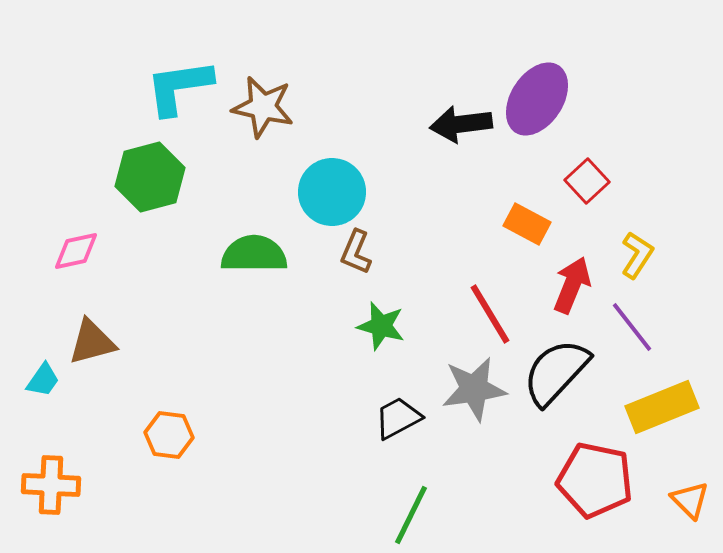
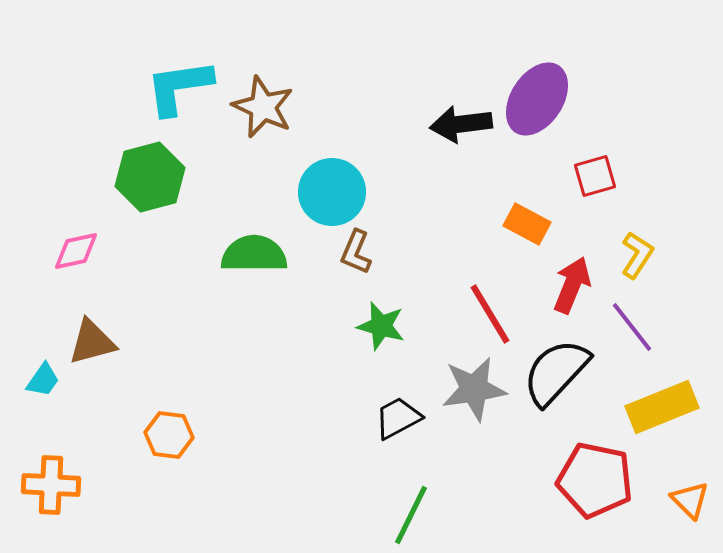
brown star: rotated 12 degrees clockwise
red square: moved 8 px right, 5 px up; rotated 27 degrees clockwise
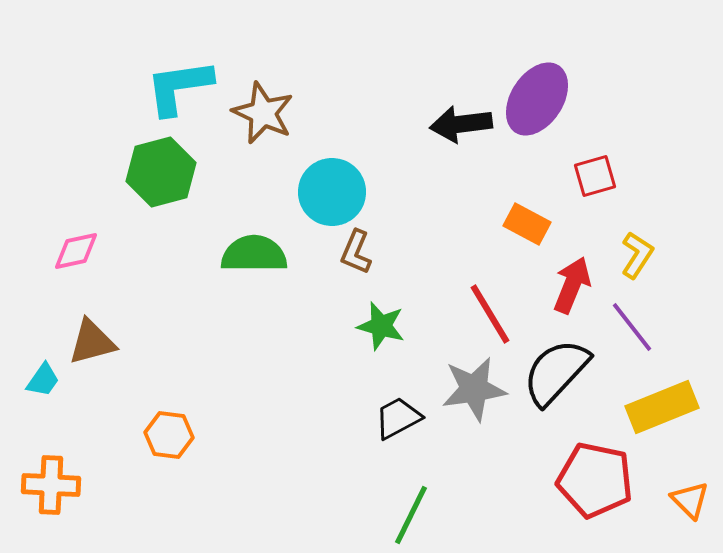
brown star: moved 6 px down
green hexagon: moved 11 px right, 5 px up
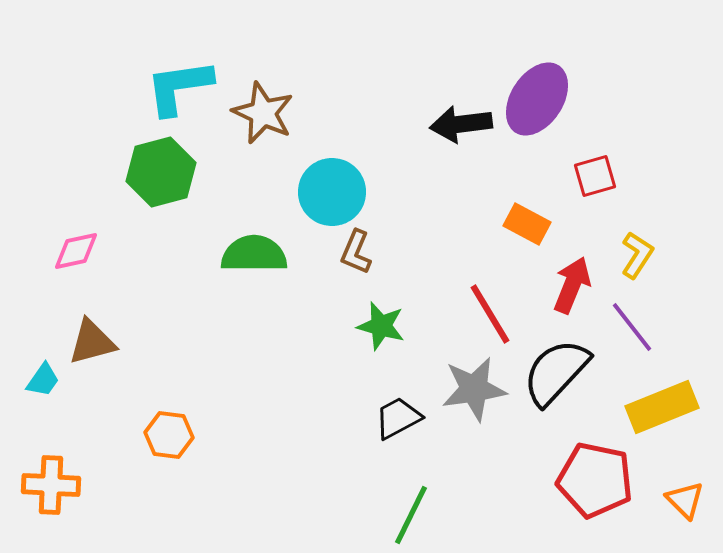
orange triangle: moved 5 px left
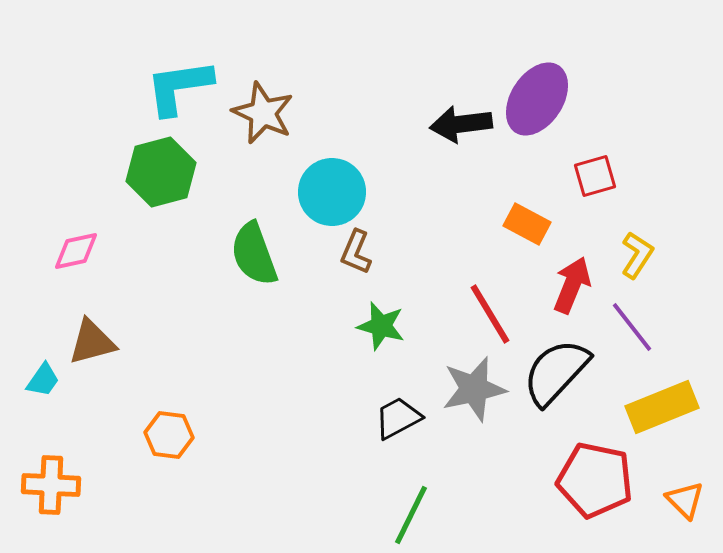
green semicircle: rotated 110 degrees counterclockwise
gray star: rotated 4 degrees counterclockwise
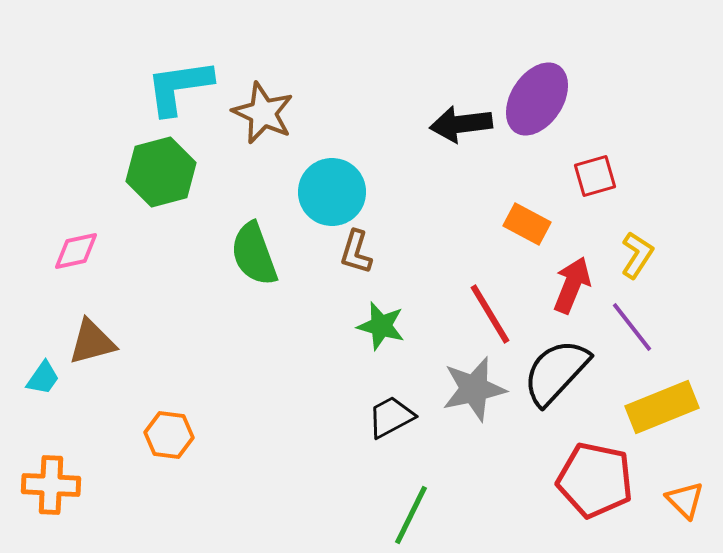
brown L-shape: rotated 6 degrees counterclockwise
cyan trapezoid: moved 2 px up
black trapezoid: moved 7 px left, 1 px up
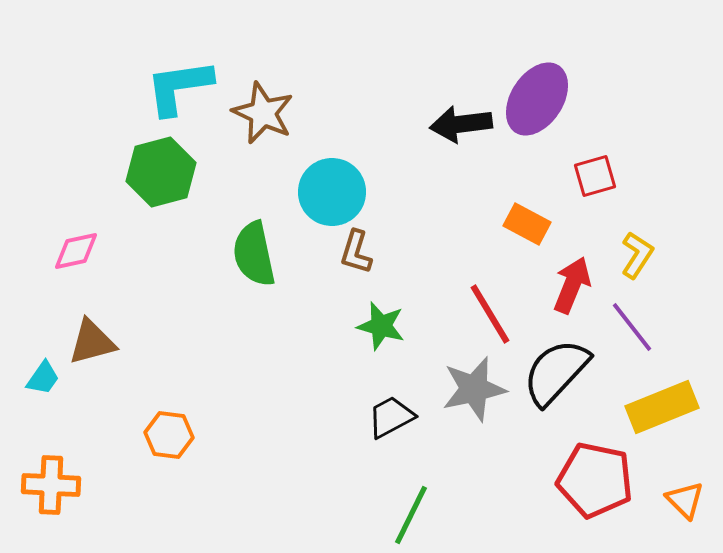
green semicircle: rotated 8 degrees clockwise
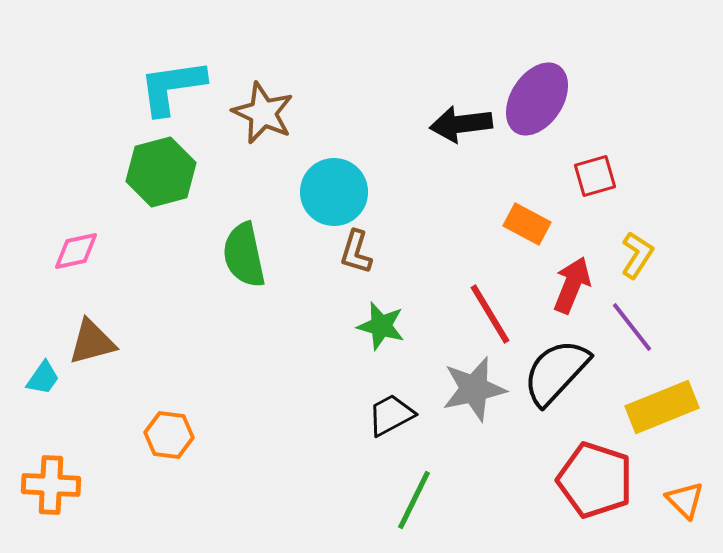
cyan L-shape: moved 7 px left
cyan circle: moved 2 px right
green semicircle: moved 10 px left, 1 px down
black trapezoid: moved 2 px up
red pentagon: rotated 6 degrees clockwise
green line: moved 3 px right, 15 px up
